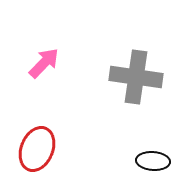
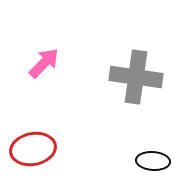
red ellipse: moved 4 px left; rotated 57 degrees clockwise
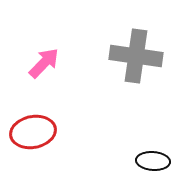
gray cross: moved 21 px up
red ellipse: moved 17 px up
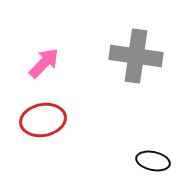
red ellipse: moved 10 px right, 12 px up
black ellipse: rotated 8 degrees clockwise
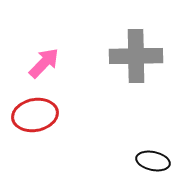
gray cross: rotated 9 degrees counterclockwise
red ellipse: moved 8 px left, 5 px up
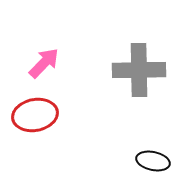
gray cross: moved 3 px right, 14 px down
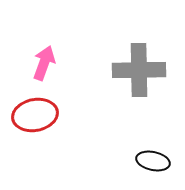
pink arrow: rotated 24 degrees counterclockwise
